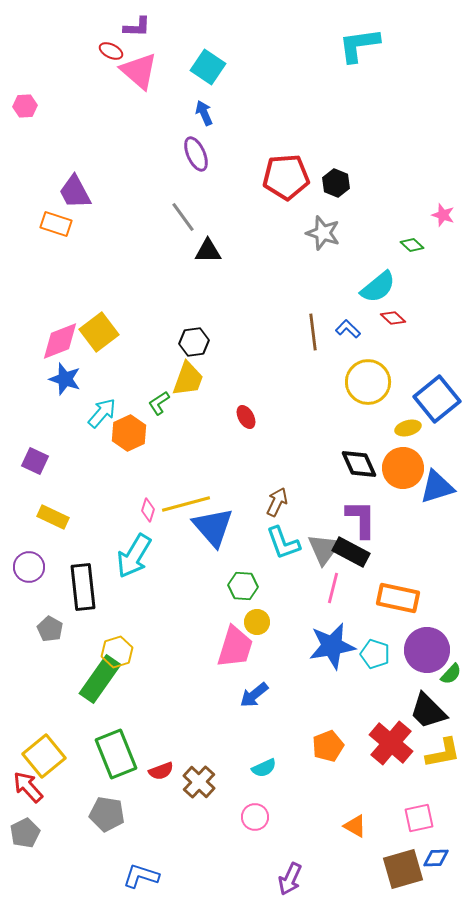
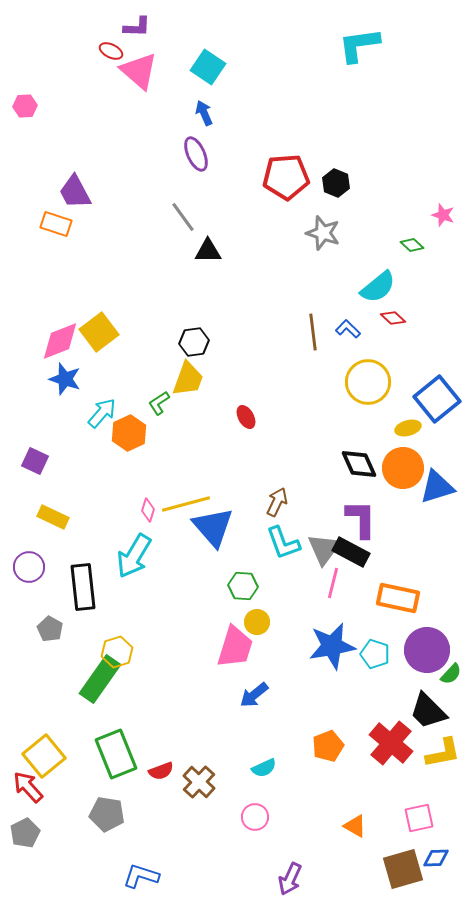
pink line at (333, 588): moved 5 px up
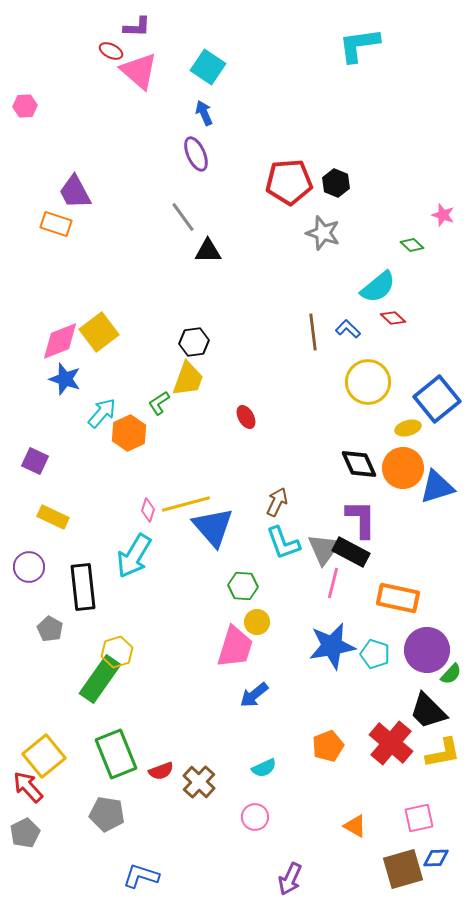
red pentagon at (286, 177): moved 3 px right, 5 px down
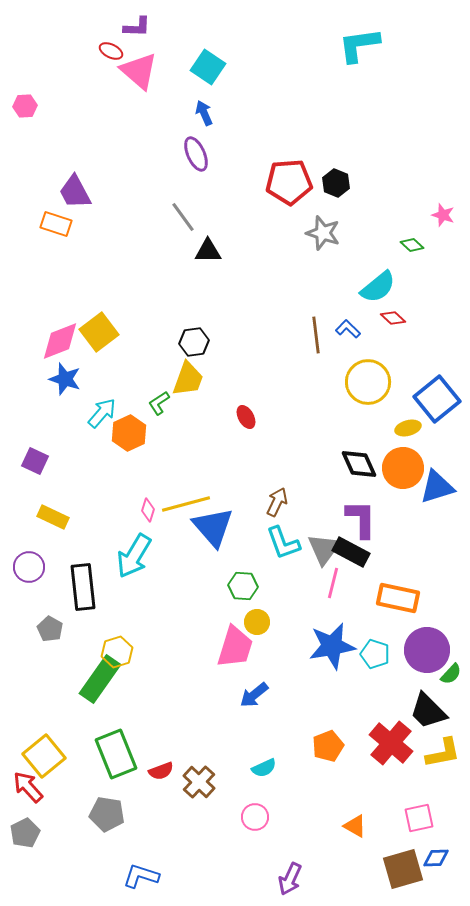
brown line at (313, 332): moved 3 px right, 3 px down
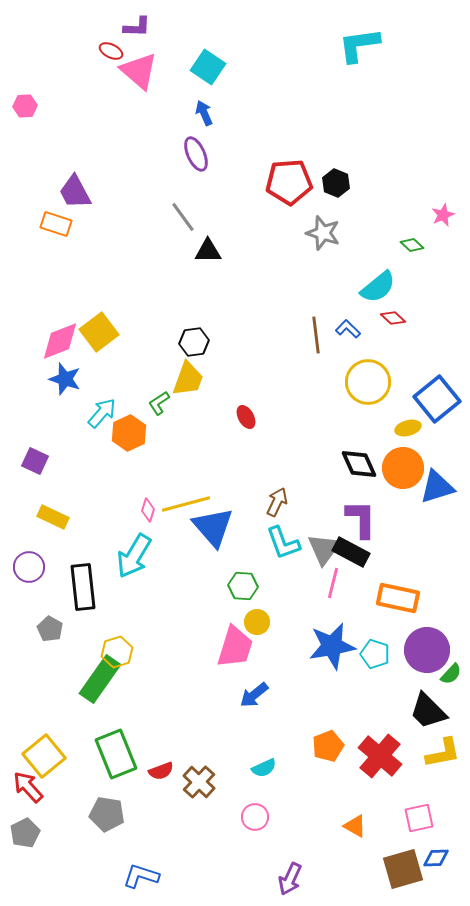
pink star at (443, 215): rotated 30 degrees clockwise
red cross at (391, 743): moved 11 px left, 13 px down
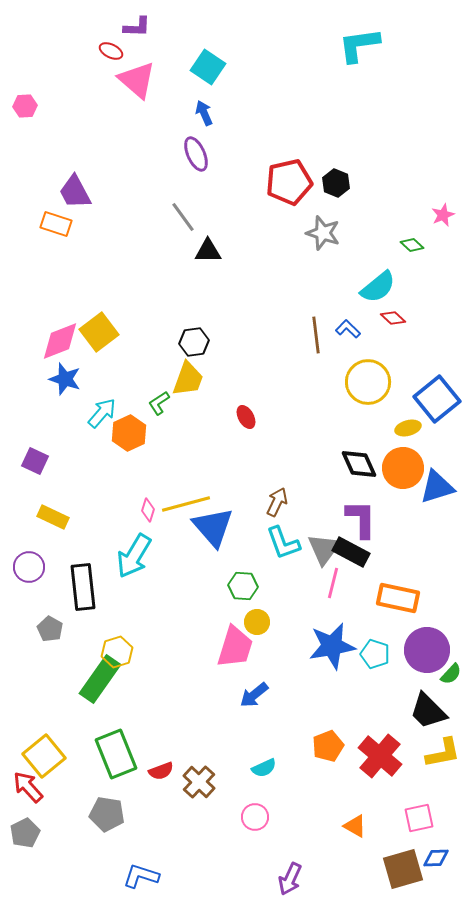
pink triangle at (139, 71): moved 2 px left, 9 px down
red pentagon at (289, 182): rotated 9 degrees counterclockwise
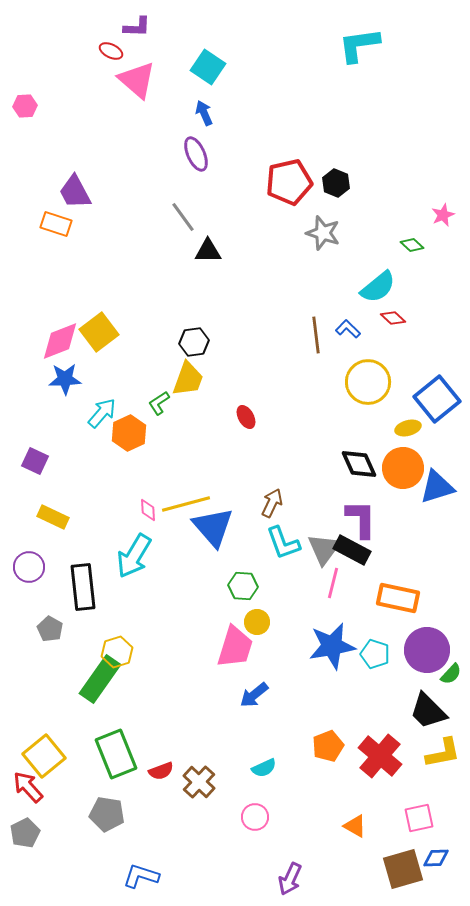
blue star at (65, 379): rotated 20 degrees counterclockwise
brown arrow at (277, 502): moved 5 px left, 1 px down
pink diamond at (148, 510): rotated 20 degrees counterclockwise
black rectangle at (351, 552): moved 1 px right, 2 px up
